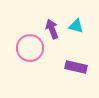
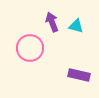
purple arrow: moved 7 px up
purple rectangle: moved 3 px right, 8 px down
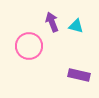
pink circle: moved 1 px left, 2 px up
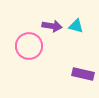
purple arrow: moved 4 px down; rotated 120 degrees clockwise
purple rectangle: moved 4 px right, 1 px up
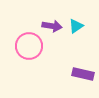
cyan triangle: rotated 49 degrees counterclockwise
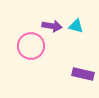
cyan triangle: rotated 49 degrees clockwise
pink circle: moved 2 px right
